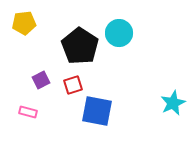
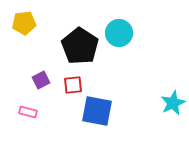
red square: rotated 12 degrees clockwise
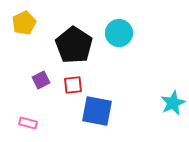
yellow pentagon: rotated 20 degrees counterclockwise
black pentagon: moved 6 px left, 1 px up
pink rectangle: moved 11 px down
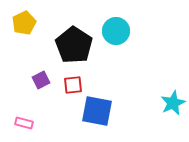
cyan circle: moved 3 px left, 2 px up
pink rectangle: moved 4 px left
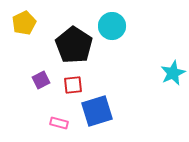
cyan circle: moved 4 px left, 5 px up
cyan star: moved 30 px up
blue square: rotated 28 degrees counterclockwise
pink rectangle: moved 35 px right
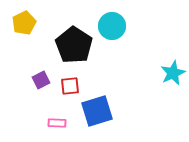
red square: moved 3 px left, 1 px down
pink rectangle: moved 2 px left; rotated 12 degrees counterclockwise
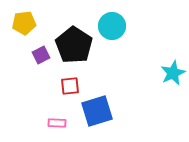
yellow pentagon: rotated 20 degrees clockwise
purple square: moved 25 px up
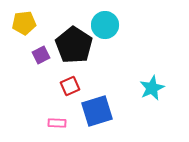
cyan circle: moved 7 px left, 1 px up
cyan star: moved 21 px left, 15 px down
red square: rotated 18 degrees counterclockwise
